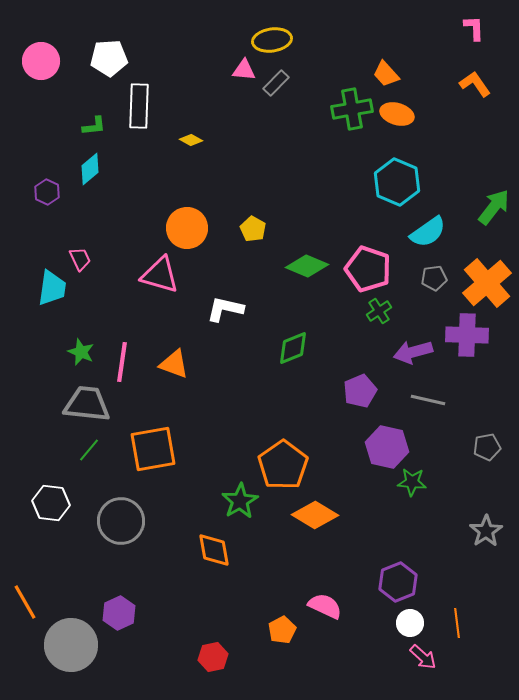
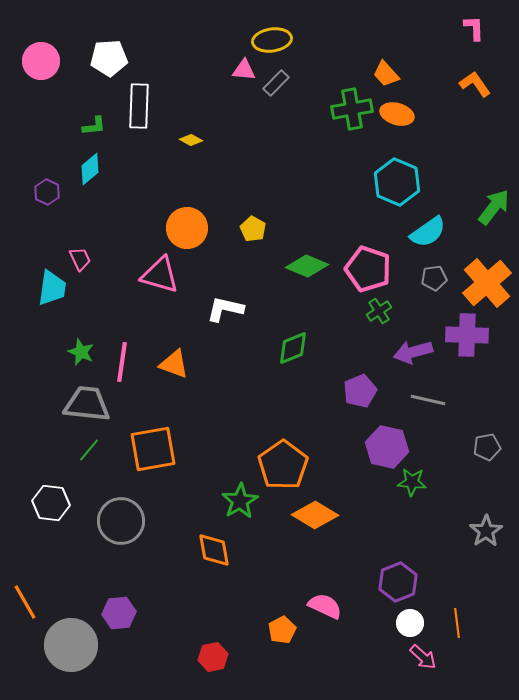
purple hexagon at (119, 613): rotated 20 degrees clockwise
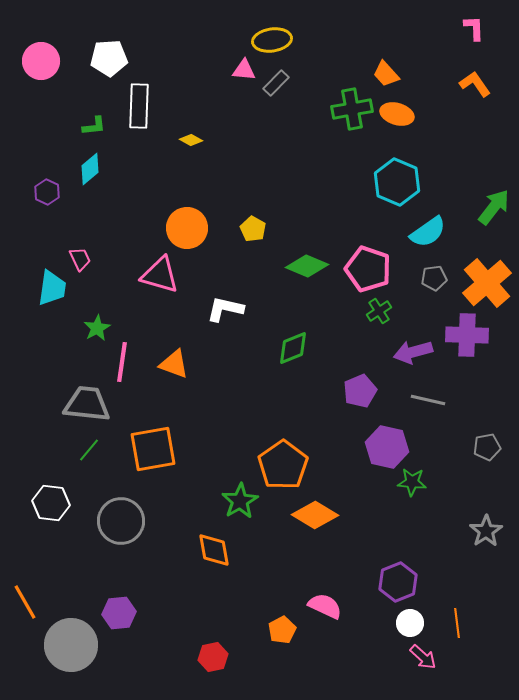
green star at (81, 352): moved 16 px right, 24 px up; rotated 20 degrees clockwise
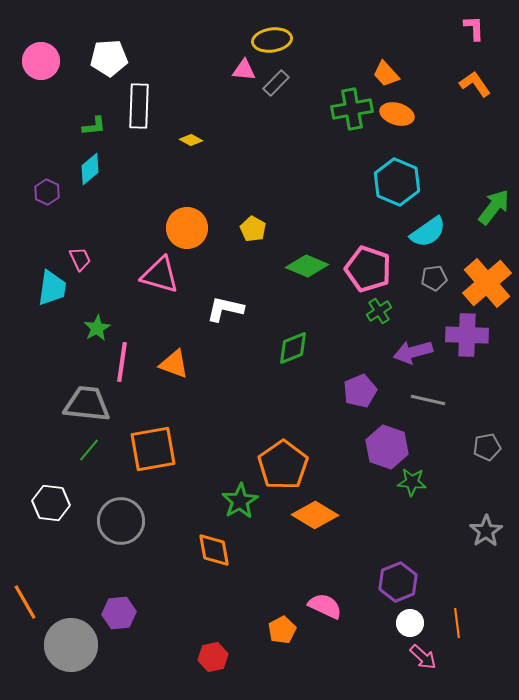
purple hexagon at (387, 447): rotated 6 degrees clockwise
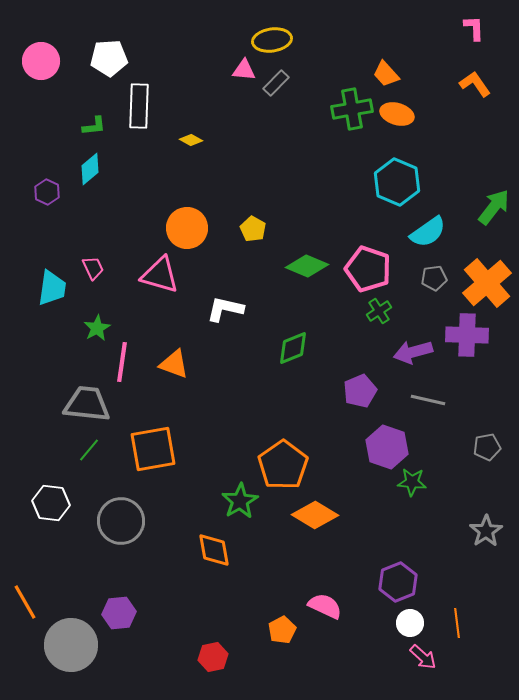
pink trapezoid at (80, 259): moved 13 px right, 9 px down
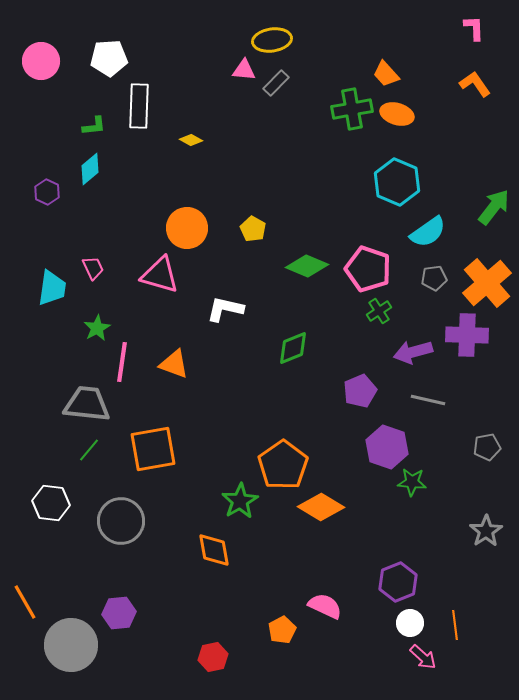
orange diamond at (315, 515): moved 6 px right, 8 px up
orange line at (457, 623): moved 2 px left, 2 px down
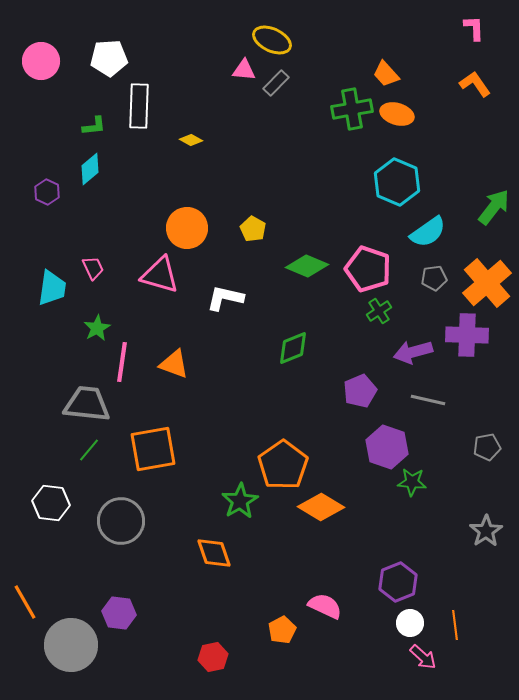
yellow ellipse at (272, 40): rotated 33 degrees clockwise
white L-shape at (225, 309): moved 11 px up
orange diamond at (214, 550): moved 3 px down; rotated 9 degrees counterclockwise
purple hexagon at (119, 613): rotated 12 degrees clockwise
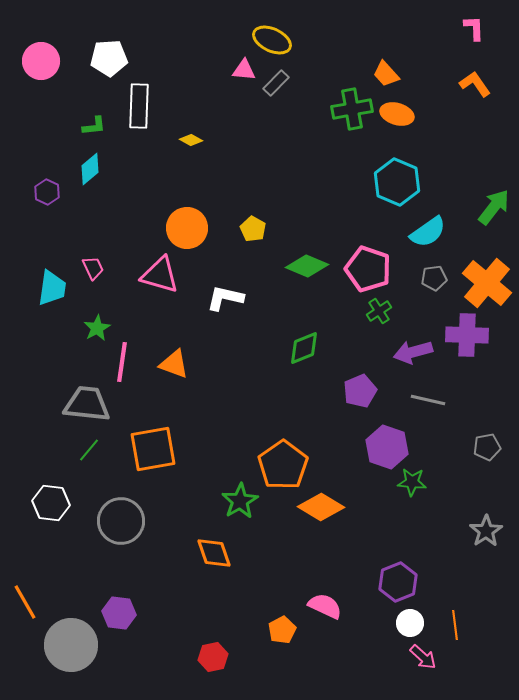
orange cross at (487, 283): rotated 9 degrees counterclockwise
green diamond at (293, 348): moved 11 px right
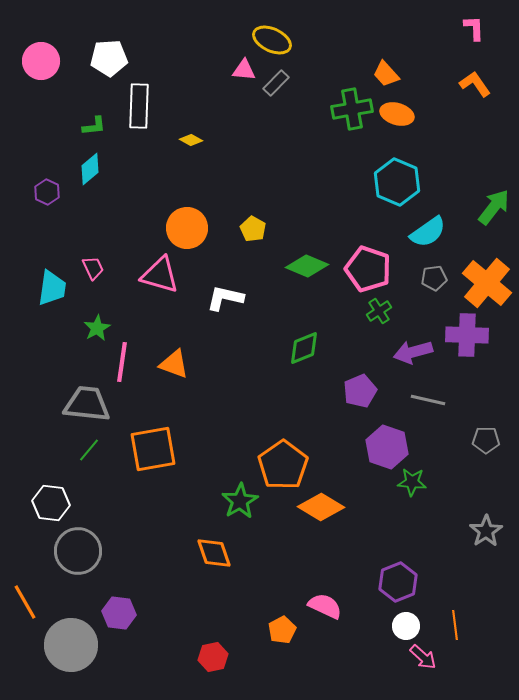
gray pentagon at (487, 447): moved 1 px left, 7 px up; rotated 12 degrees clockwise
gray circle at (121, 521): moved 43 px left, 30 px down
white circle at (410, 623): moved 4 px left, 3 px down
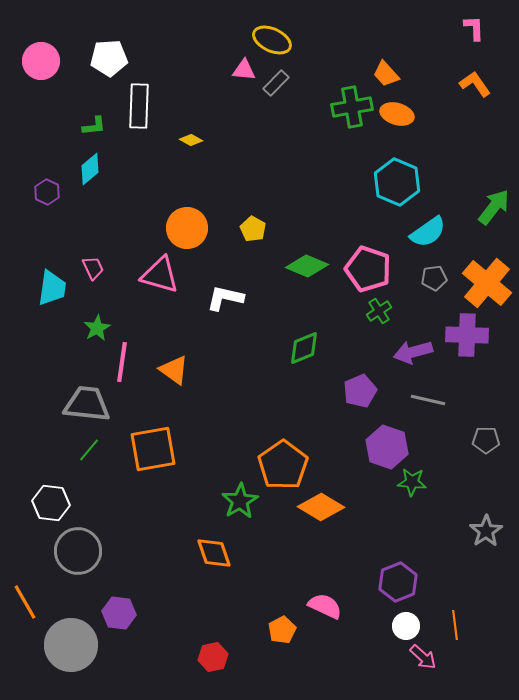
green cross at (352, 109): moved 2 px up
orange triangle at (174, 364): moved 6 px down; rotated 16 degrees clockwise
